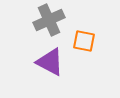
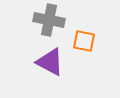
gray cross: rotated 36 degrees clockwise
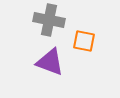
purple triangle: rotated 8 degrees counterclockwise
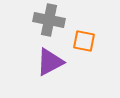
purple triangle: rotated 48 degrees counterclockwise
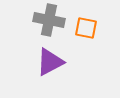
orange square: moved 2 px right, 13 px up
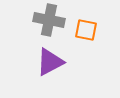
orange square: moved 2 px down
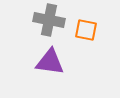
purple triangle: rotated 36 degrees clockwise
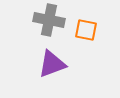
purple triangle: moved 2 px right, 2 px down; rotated 28 degrees counterclockwise
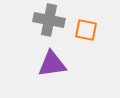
purple triangle: rotated 12 degrees clockwise
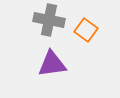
orange square: rotated 25 degrees clockwise
